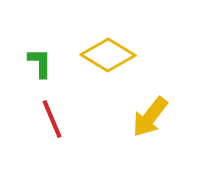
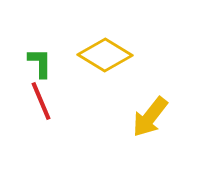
yellow diamond: moved 3 px left
red line: moved 11 px left, 18 px up
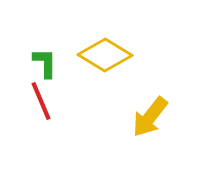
green L-shape: moved 5 px right
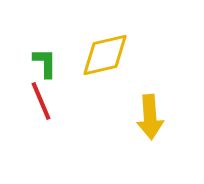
yellow diamond: rotated 44 degrees counterclockwise
yellow arrow: rotated 42 degrees counterclockwise
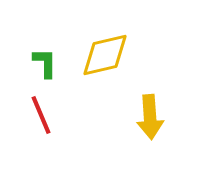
red line: moved 14 px down
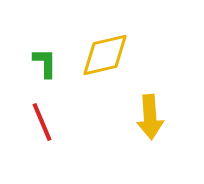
red line: moved 1 px right, 7 px down
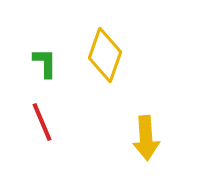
yellow diamond: rotated 58 degrees counterclockwise
yellow arrow: moved 4 px left, 21 px down
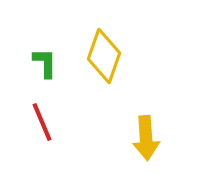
yellow diamond: moved 1 px left, 1 px down
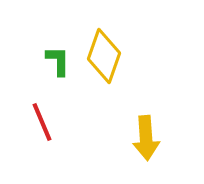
green L-shape: moved 13 px right, 2 px up
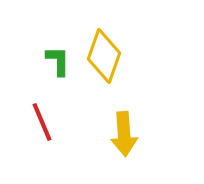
yellow arrow: moved 22 px left, 4 px up
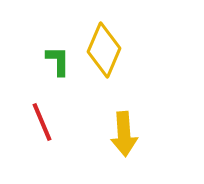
yellow diamond: moved 6 px up; rotated 4 degrees clockwise
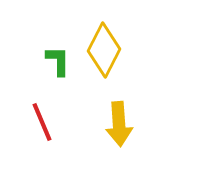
yellow diamond: rotated 4 degrees clockwise
yellow arrow: moved 5 px left, 10 px up
